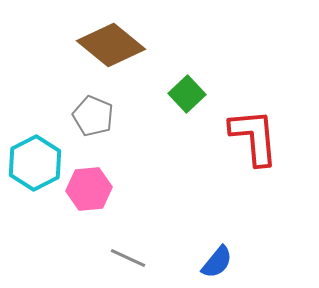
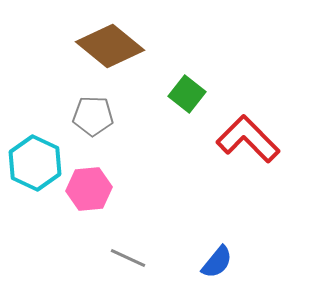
brown diamond: moved 1 px left, 1 px down
green square: rotated 9 degrees counterclockwise
gray pentagon: rotated 21 degrees counterclockwise
red L-shape: moved 6 px left, 2 px down; rotated 40 degrees counterclockwise
cyan hexagon: rotated 8 degrees counterclockwise
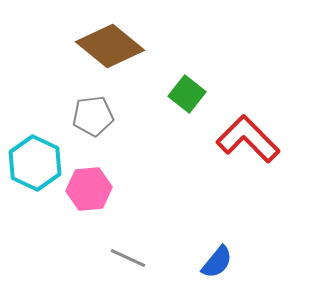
gray pentagon: rotated 9 degrees counterclockwise
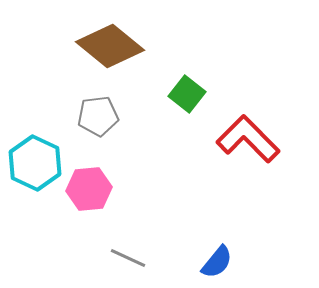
gray pentagon: moved 5 px right
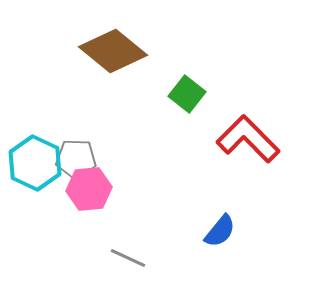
brown diamond: moved 3 px right, 5 px down
gray pentagon: moved 22 px left, 43 px down; rotated 9 degrees clockwise
blue semicircle: moved 3 px right, 31 px up
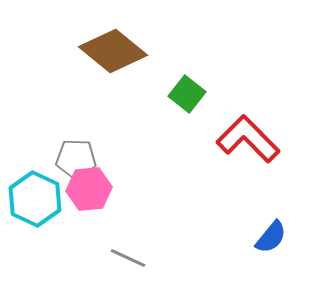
cyan hexagon: moved 36 px down
blue semicircle: moved 51 px right, 6 px down
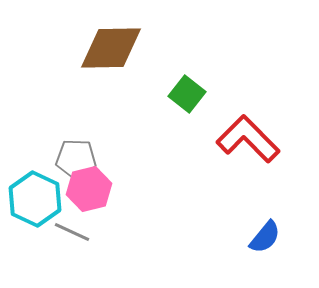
brown diamond: moved 2 px left, 3 px up; rotated 40 degrees counterclockwise
pink hexagon: rotated 9 degrees counterclockwise
blue semicircle: moved 6 px left
gray line: moved 56 px left, 26 px up
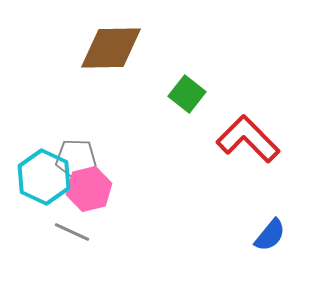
cyan hexagon: moved 9 px right, 22 px up
blue semicircle: moved 5 px right, 2 px up
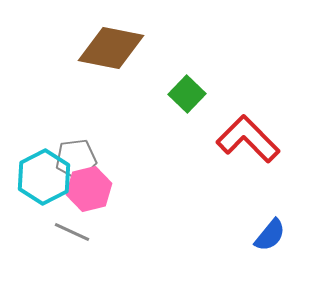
brown diamond: rotated 12 degrees clockwise
green square: rotated 6 degrees clockwise
gray pentagon: rotated 9 degrees counterclockwise
cyan hexagon: rotated 8 degrees clockwise
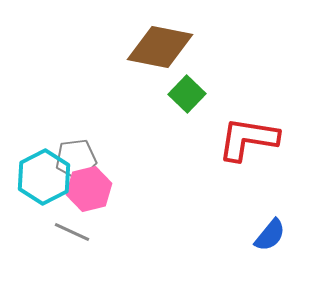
brown diamond: moved 49 px right, 1 px up
red L-shape: rotated 36 degrees counterclockwise
